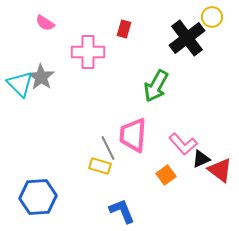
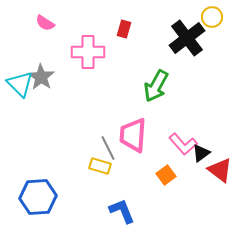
black triangle: moved 6 px up; rotated 12 degrees counterclockwise
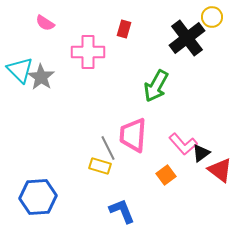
cyan triangle: moved 14 px up
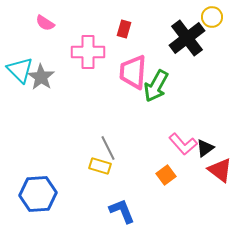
pink trapezoid: moved 63 px up
black triangle: moved 4 px right, 5 px up
blue hexagon: moved 3 px up
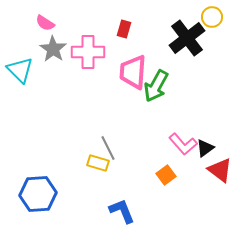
gray star: moved 12 px right, 28 px up
yellow rectangle: moved 2 px left, 3 px up
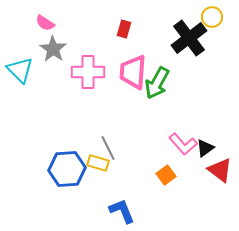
black cross: moved 2 px right
pink cross: moved 20 px down
green arrow: moved 1 px right, 3 px up
blue hexagon: moved 29 px right, 25 px up
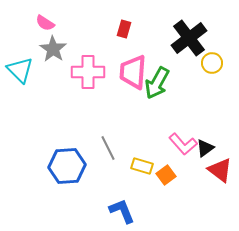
yellow circle: moved 46 px down
yellow rectangle: moved 44 px right, 3 px down
blue hexagon: moved 3 px up
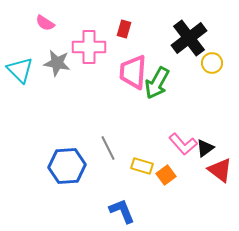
gray star: moved 4 px right, 14 px down; rotated 24 degrees counterclockwise
pink cross: moved 1 px right, 25 px up
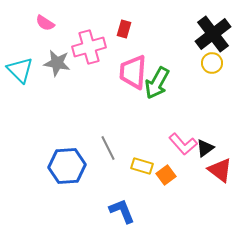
black cross: moved 24 px right, 4 px up
pink cross: rotated 16 degrees counterclockwise
